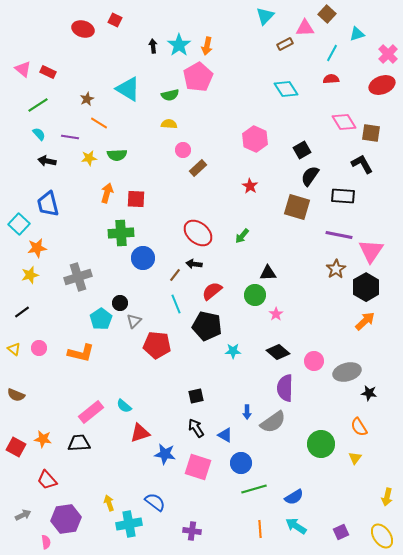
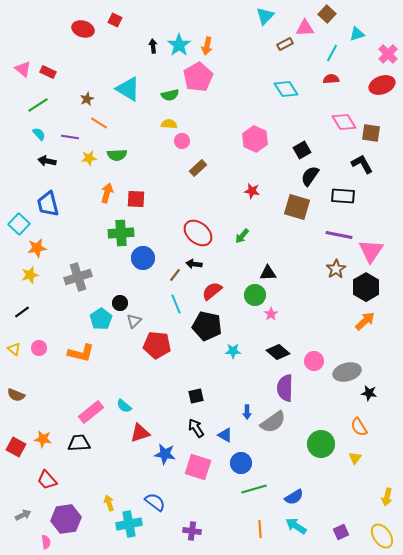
pink circle at (183, 150): moved 1 px left, 9 px up
red star at (250, 186): moved 2 px right, 5 px down; rotated 21 degrees counterclockwise
pink star at (276, 314): moved 5 px left
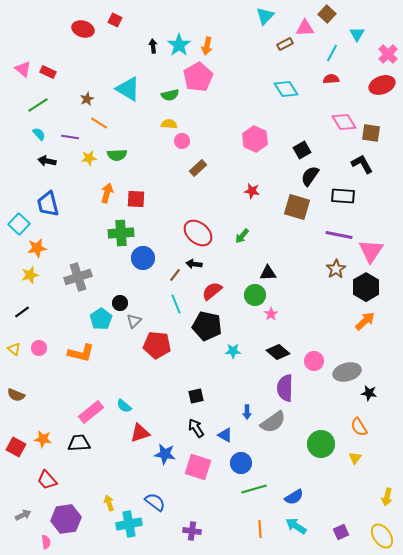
cyan triangle at (357, 34): rotated 42 degrees counterclockwise
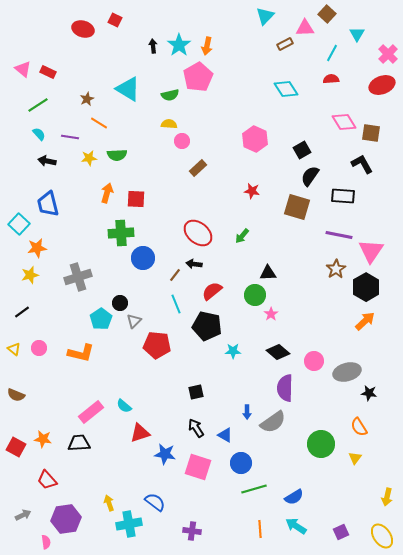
black square at (196, 396): moved 4 px up
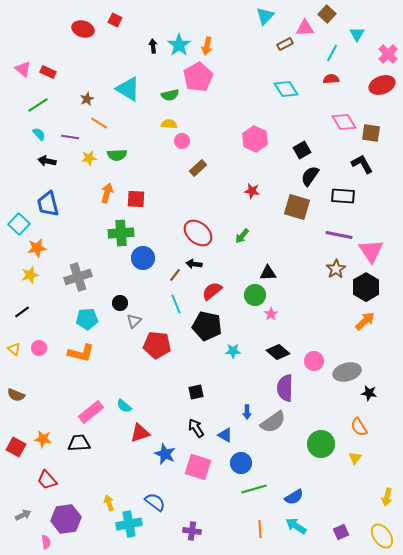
pink triangle at (371, 251): rotated 8 degrees counterclockwise
cyan pentagon at (101, 319): moved 14 px left; rotated 30 degrees clockwise
blue star at (165, 454): rotated 15 degrees clockwise
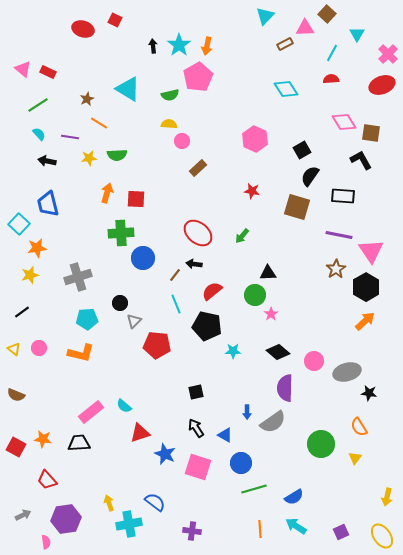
black L-shape at (362, 164): moved 1 px left, 4 px up
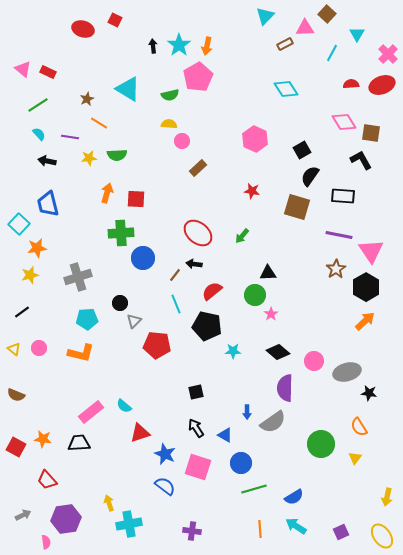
red semicircle at (331, 79): moved 20 px right, 5 px down
blue semicircle at (155, 502): moved 10 px right, 16 px up
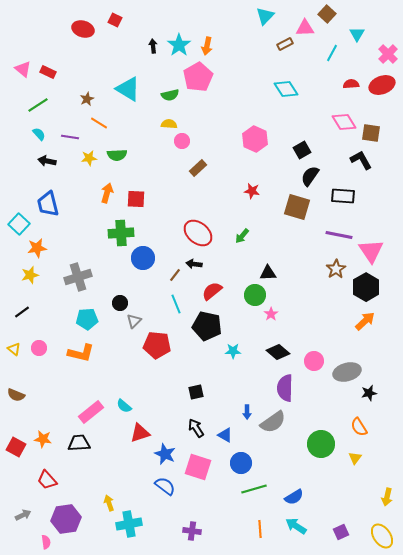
black star at (369, 393): rotated 21 degrees counterclockwise
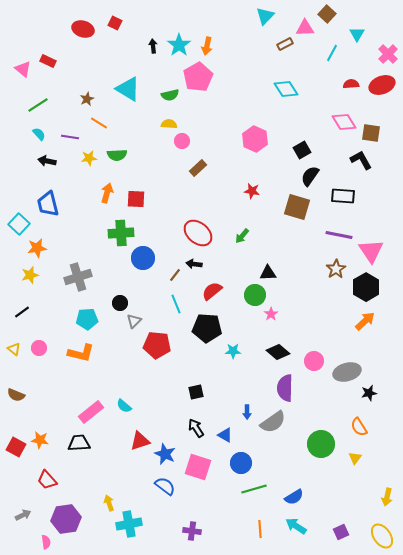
red square at (115, 20): moved 3 px down
red rectangle at (48, 72): moved 11 px up
black pentagon at (207, 326): moved 2 px down; rotated 8 degrees counterclockwise
red triangle at (140, 433): moved 8 px down
orange star at (43, 439): moved 3 px left, 1 px down
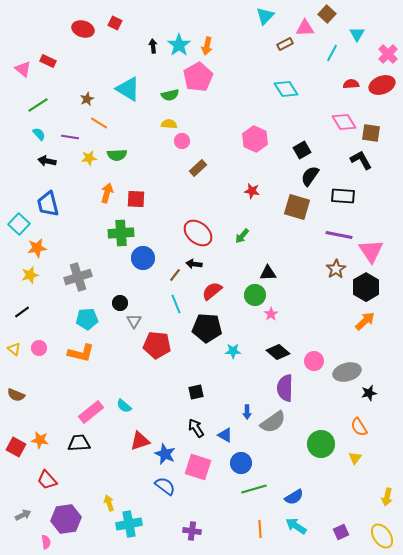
gray triangle at (134, 321): rotated 14 degrees counterclockwise
